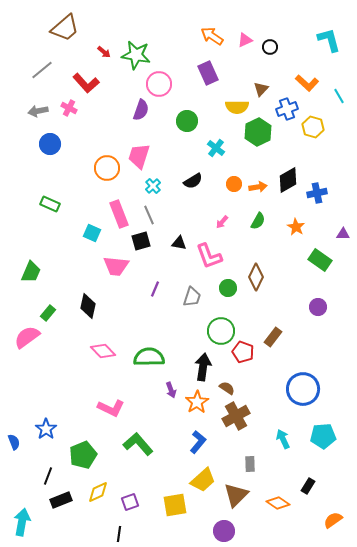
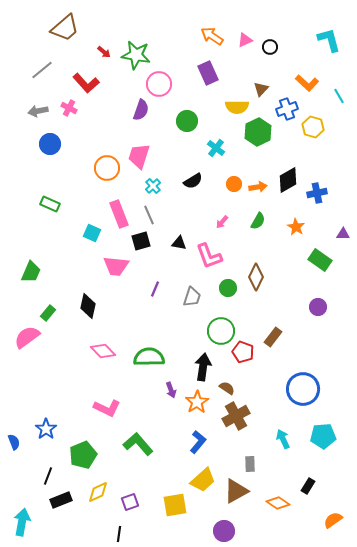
pink L-shape at (111, 408): moved 4 px left
brown triangle at (236, 495): moved 4 px up; rotated 16 degrees clockwise
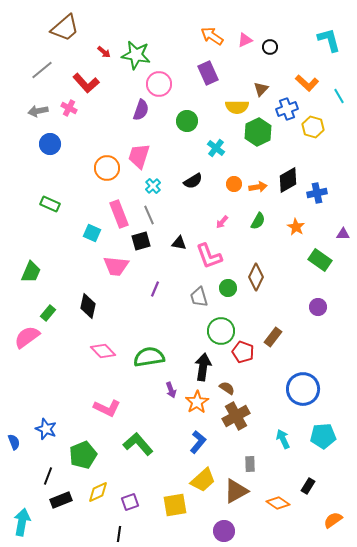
gray trapezoid at (192, 297): moved 7 px right; rotated 145 degrees clockwise
green semicircle at (149, 357): rotated 8 degrees counterclockwise
blue star at (46, 429): rotated 15 degrees counterclockwise
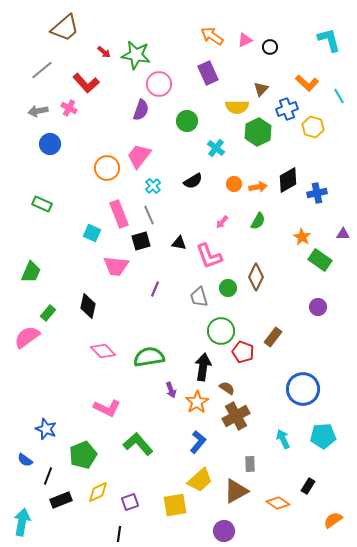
pink trapezoid at (139, 156): rotated 20 degrees clockwise
green rectangle at (50, 204): moved 8 px left
orange star at (296, 227): moved 6 px right, 10 px down
blue semicircle at (14, 442): moved 11 px right, 18 px down; rotated 147 degrees clockwise
yellow trapezoid at (203, 480): moved 3 px left
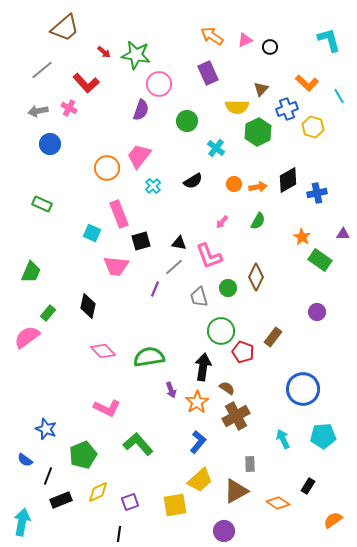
gray line at (149, 215): moved 25 px right, 52 px down; rotated 72 degrees clockwise
purple circle at (318, 307): moved 1 px left, 5 px down
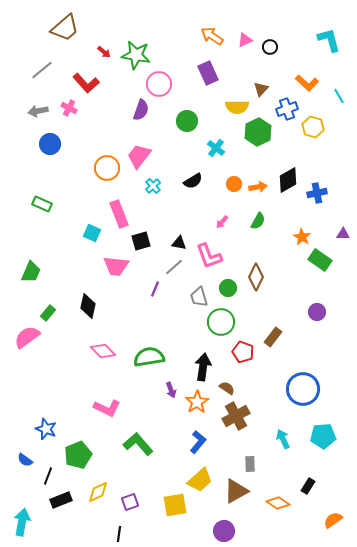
green circle at (221, 331): moved 9 px up
green pentagon at (83, 455): moved 5 px left
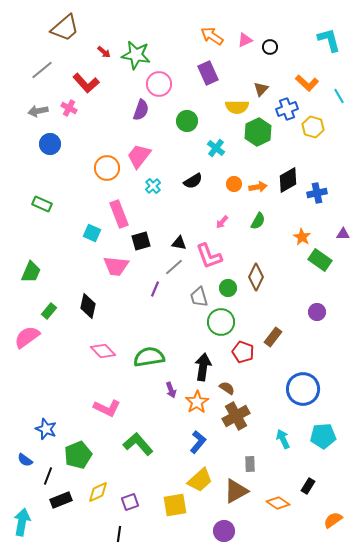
green rectangle at (48, 313): moved 1 px right, 2 px up
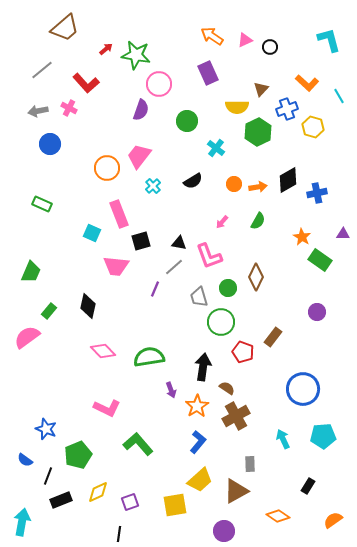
red arrow at (104, 52): moved 2 px right, 3 px up; rotated 80 degrees counterclockwise
orange star at (197, 402): moved 4 px down
orange diamond at (278, 503): moved 13 px down
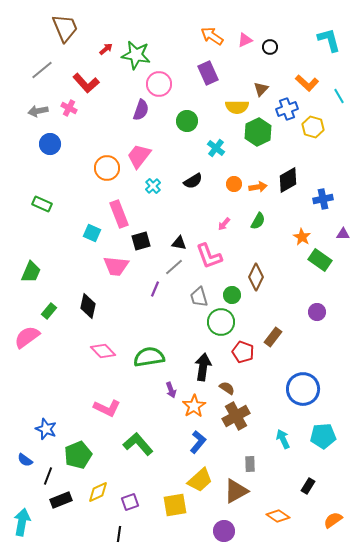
brown trapezoid at (65, 28): rotated 72 degrees counterclockwise
blue cross at (317, 193): moved 6 px right, 6 px down
pink arrow at (222, 222): moved 2 px right, 2 px down
green circle at (228, 288): moved 4 px right, 7 px down
orange star at (197, 406): moved 3 px left
